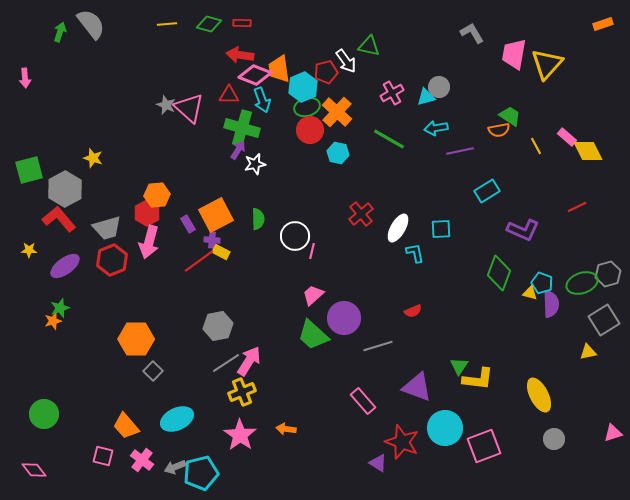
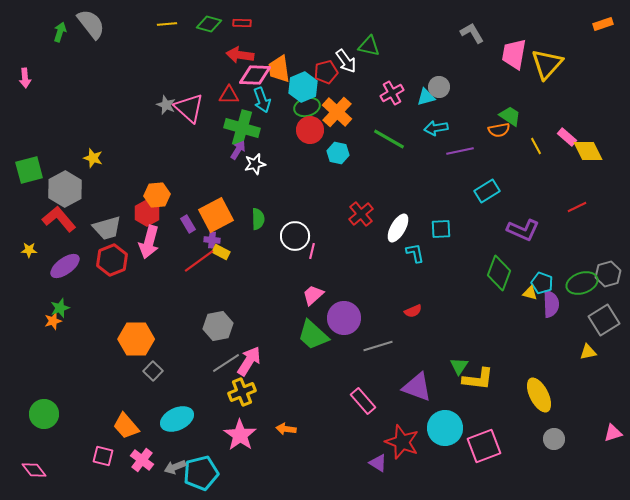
pink diamond at (255, 75): rotated 20 degrees counterclockwise
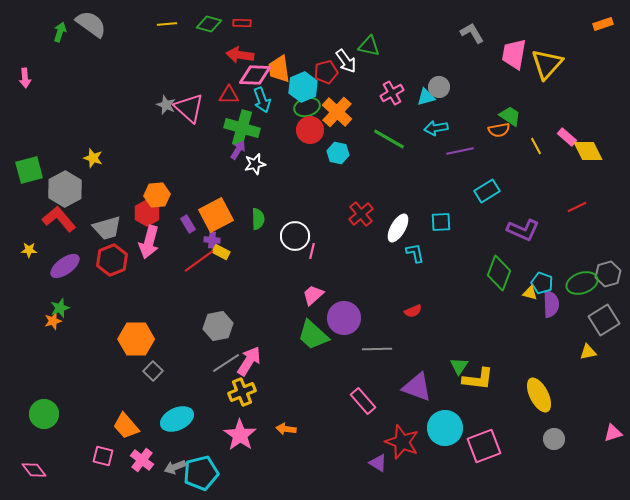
gray semicircle at (91, 24): rotated 16 degrees counterclockwise
cyan square at (441, 229): moved 7 px up
gray line at (378, 346): moved 1 px left, 3 px down; rotated 16 degrees clockwise
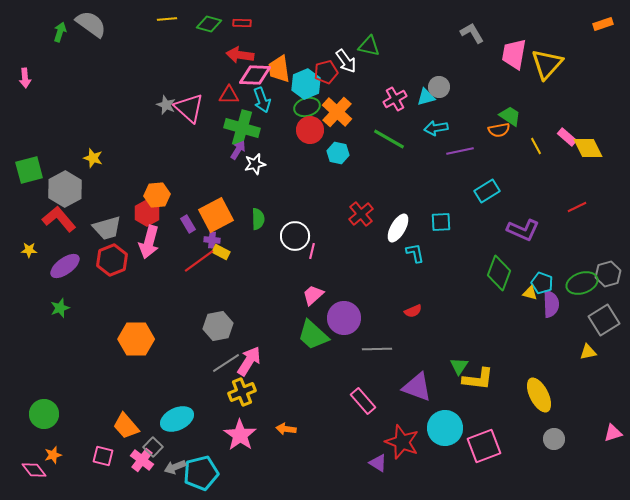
yellow line at (167, 24): moved 5 px up
cyan hexagon at (303, 87): moved 3 px right, 3 px up
pink cross at (392, 93): moved 3 px right, 6 px down
yellow diamond at (588, 151): moved 3 px up
orange star at (53, 321): moved 134 px down
gray square at (153, 371): moved 76 px down
